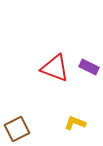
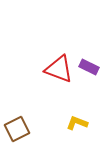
red triangle: moved 4 px right, 1 px down
yellow L-shape: moved 2 px right
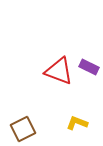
red triangle: moved 2 px down
brown square: moved 6 px right
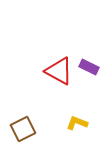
red triangle: rotated 8 degrees clockwise
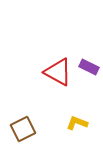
red triangle: moved 1 px left, 1 px down
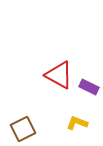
purple rectangle: moved 20 px down
red triangle: moved 1 px right, 3 px down
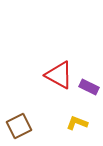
brown square: moved 4 px left, 3 px up
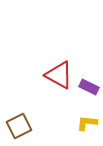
yellow L-shape: moved 10 px right; rotated 15 degrees counterclockwise
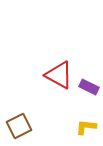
yellow L-shape: moved 1 px left, 4 px down
